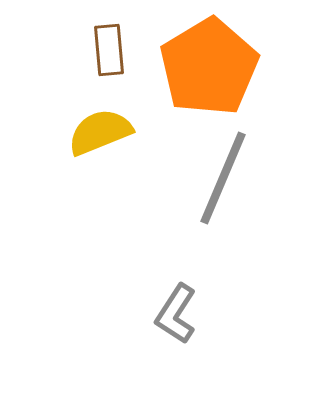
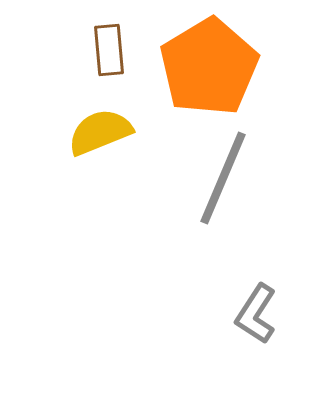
gray L-shape: moved 80 px right
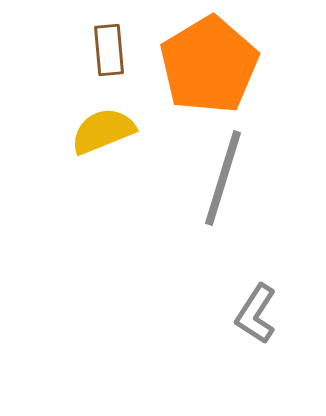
orange pentagon: moved 2 px up
yellow semicircle: moved 3 px right, 1 px up
gray line: rotated 6 degrees counterclockwise
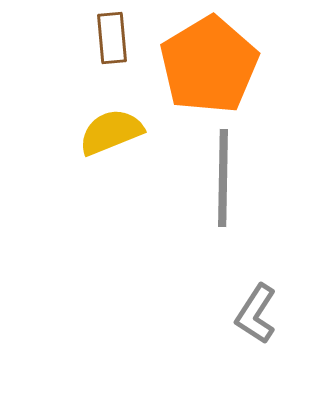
brown rectangle: moved 3 px right, 12 px up
yellow semicircle: moved 8 px right, 1 px down
gray line: rotated 16 degrees counterclockwise
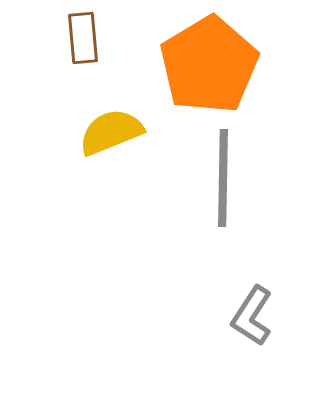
brown rectangle: moved 29 px left
gray L-shape: moved 4 px left, 2 px down
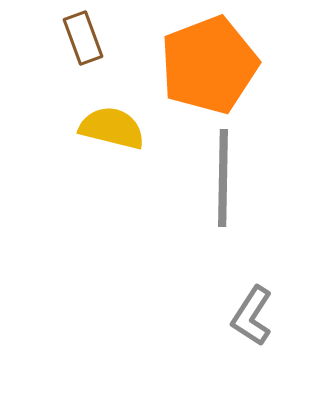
brown rectangle: rotated 15 degrees counterclockwise
orange pentagon: rotated 10 degrees clockwise
yellow semicircle: moved 1 px right, 4 px up; rotated 36 degrees clockwise
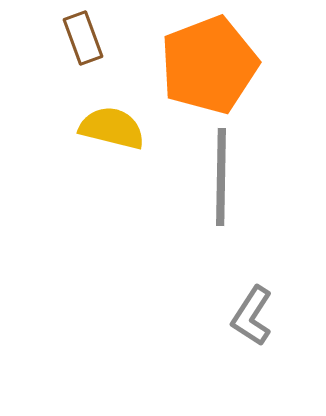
gray line: moved 2 px left, 1 px up
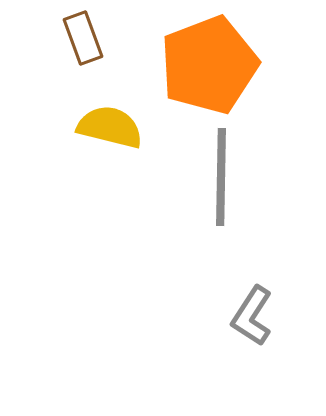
yellow semicircle: moved 2 px left, 1 px up
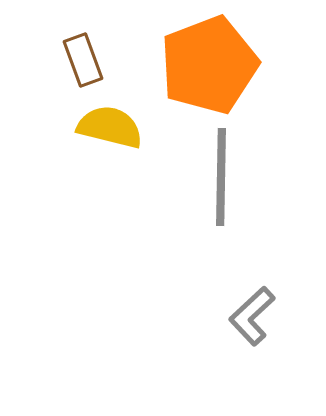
brown rectangle: moved 22 px down
gray L-shape: rotated 14 degrees clockwise
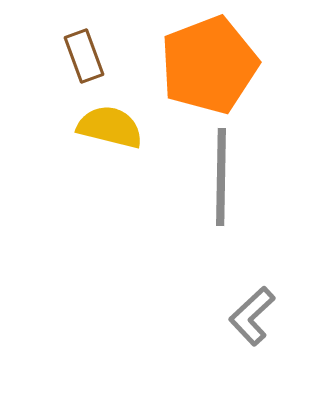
brown rectangle: moved 1 px right, 4 px up
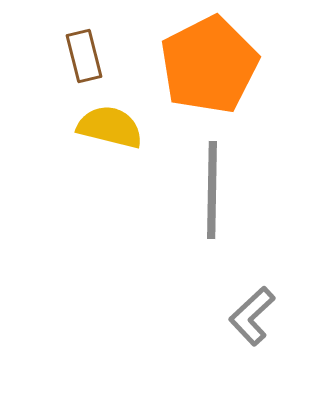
brown rectangle: rotated 6 degrees clockwise
orange pentagon: rotated 6 degrees counterclockwise
gray line: moved 9 px left, 13 px down
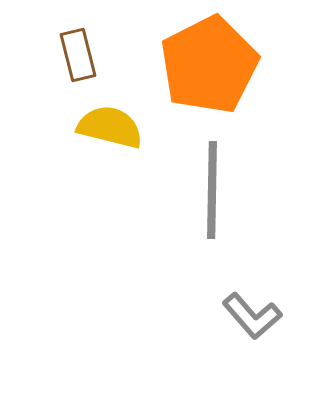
brown rectangle: moved 6 px left, 1 px up
gray L-shape: rotated 88 degrees counterclockwise
